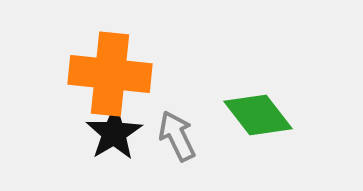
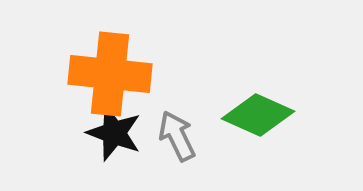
green diamond: rotated 28 degrees counterclockwise
black star: rotated 20 degrees counterclockwise
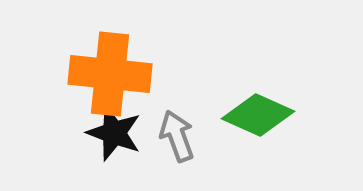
gray arrow: rotated 6 degrees clockwise
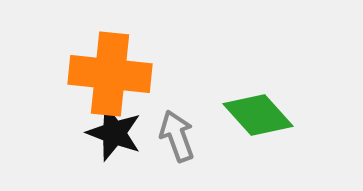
green diamond: rotated 24 degrees clockwise
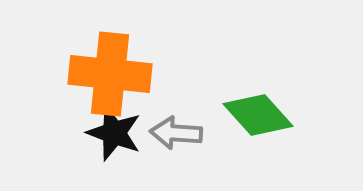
gray arrow: moved 1 px left, 3 px up; rotated 66 degrees counterclockwise
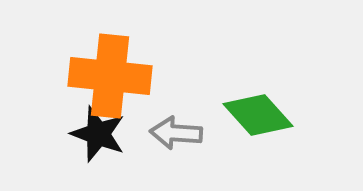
orange cross: moved 2 px down
black star: moved 16 px left, 1 px down
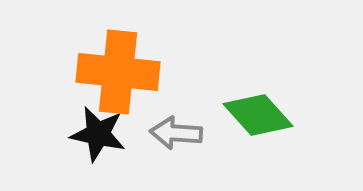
orange cross: moved 8 px right, 4 px up
black star: rotated 8 degrees counterclockwise
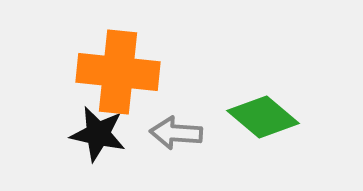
green diamond: moved 5 px right, 2 px down; rotated 8 degrees counterclockwise
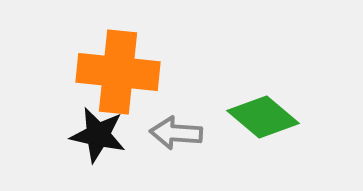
black star: moved 1 px down
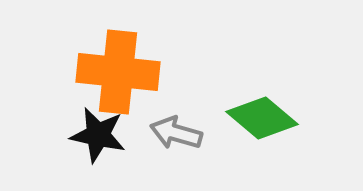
green diamond: moved 1 px left, 1 px down
gray arrow: rotated 12 degrees clockwise
